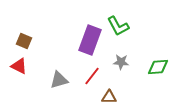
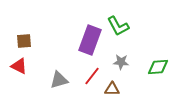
brown square: rotated 28 degrees counterclockwise
brown triangle: moved 3 px right, 8 px up
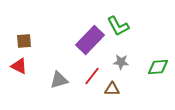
purple rectangle: rotated 24 degrees clockwise
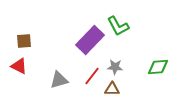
gray star: moved 6 px left, 5 px down
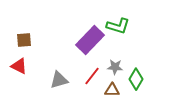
green L-shape: rotated 45 degrees counterclockwise
brown square: moved 1 px up
green diamond: moved 22 px left, 12 px down; rotated 55 degrees counterclockwise
brown triangle: moved 1 px down
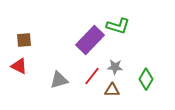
green diamond: moved 10 px right
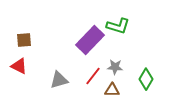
red line: moved 1 px right
